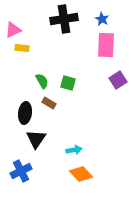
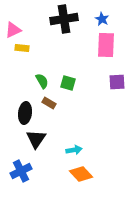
purple square: moved 1 px left, 2 px down; rotated 30 degrees clockwise
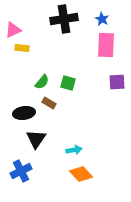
green semicircle: moved 1 px down; rotated 70 degrees clockwise
black ellipse: moved 1 px left; rotated 75 degrees clockwise
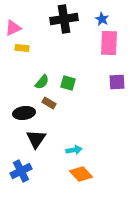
pink triangle: moved 2 px up
pink rectangle: moved 3 px right, 2 px up
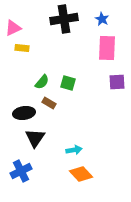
pink rectangle: moved 2 px left, 5 px down
black triangle: moved 1 px left, 1 px up
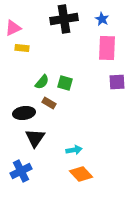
green square: moved 3 px left
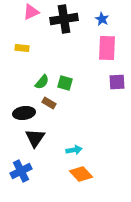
pink triangle: moved 18 px right, 16 px up
